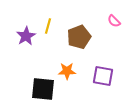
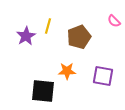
black square: moved 2 px down
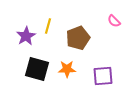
brown pentagon: moved 1 px left, 1 px down
orange star: moved 2 px up
purple square: rotated 15 degrees counterclockwise
black square: moved 6 px left, 22 px up; rotated 10 degrees clockwise
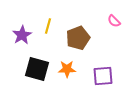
purple star: moved 4 px left, 1 px up
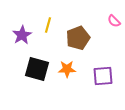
yellow line: moved 1 px up
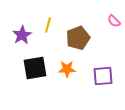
black square: moved 2 px left, 1 px up; rotated 25 degrees counterclockwise
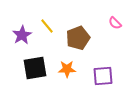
pink semicircle: moved 1 px right, 2 px down
yellow line: moved 1 px left, 1 px down; rotated 56 degrees counterclockwise
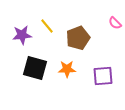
purple star: rotated 24 degrees clockwise
black square: rotated 25 degrees clockwise
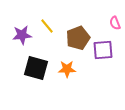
pink semicircle: rotated 24 degrees clockwise
black square: moved 1 px right
purple square: moved 26 px up
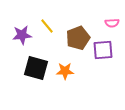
pink semicircle: moved 3 px left; rotated 72 degrees counterclockwise
orange star: moved 2 px left, 2 px down
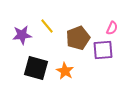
pink semicircle: moved 5 px down; rotated 64 degrees counterclockwise
orange star: rotated 30 degrees clockwise
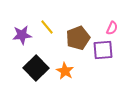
yellow line: moved 1 px down
black square: rotated 30 degrees clockwise
